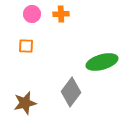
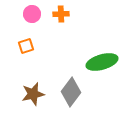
orange square: rotated 21 degrees counterclockwise
brown star: moved 8 px right, 9 px up
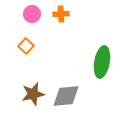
orange square: rotated 28 degrees counterclockwise
green ellipse: rotated 64 degrees counterclockwise
gray diamond: moved 5 px left, 4 px down; rotated 48 degrees clockwise
